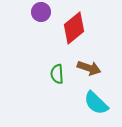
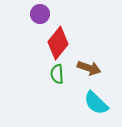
purple circle: moved 1 px left, 2 px down
red diamond: moved 16 px left, 15 px down; rotated 12 degrees counterclockwise
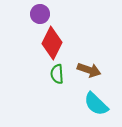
red diamond: moved 6 px left; rotated 12 degrees counterclockwise
brown arrow: moved 2 px down
cyan semicircle: moved 1 px down
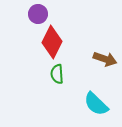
purple circle: moved 2 px left
red diamond: moved 1 px up
brown arrow: moved 16 px right, 11 px up
